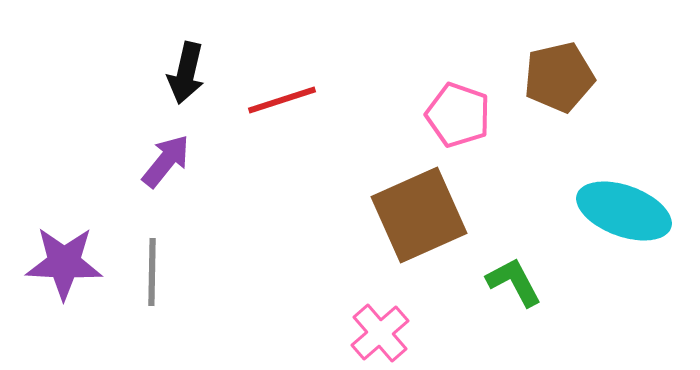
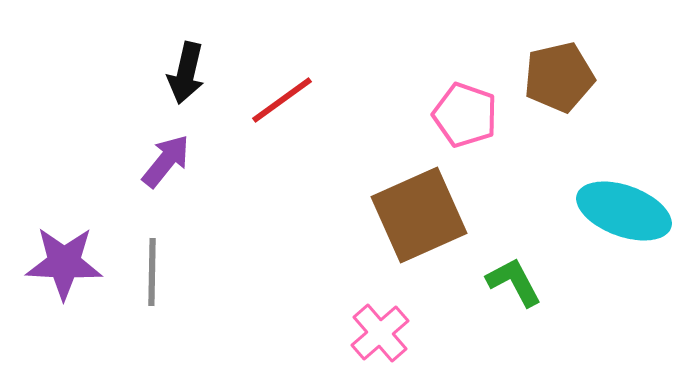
red line: rotated 18 degrees counterclockwise
pink pentagon: moved 7 px right
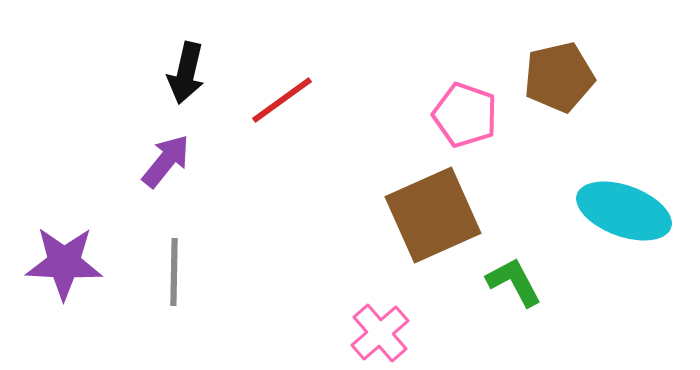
brown square: moved 14 px right
gray line: moved 22 px right
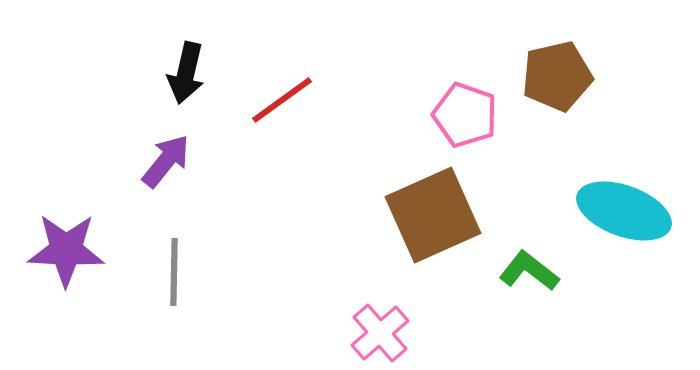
brown pentagon: moved 2 px left, 1 px up
purple star: moved 2 px right, 13 px up
green L-shape: moved 15 px right, 11 px up; rotated 24 degrees counterclockwise
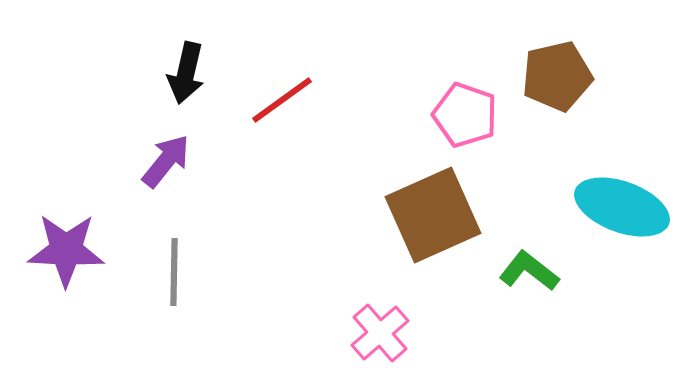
cyan ellipse: moved 2 px left, 4 px up
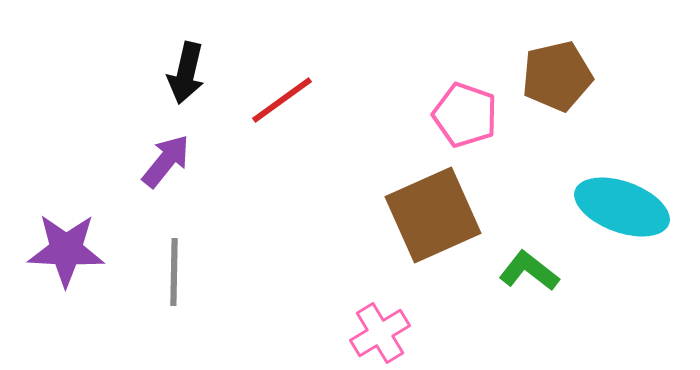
pink cross: rotated 10 degrees clockwise
